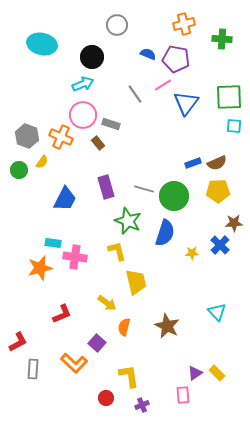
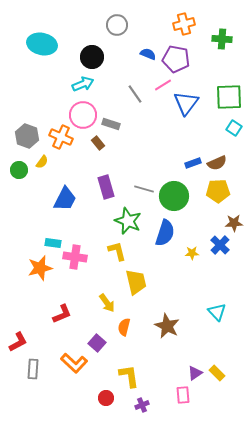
cyan square at (234, 126): moved 2 px down; rotated 28 degrees clockwise
yellow arrow at (107, 303): rotated 18 degrees clockwise
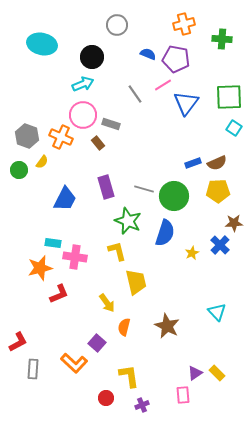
yellow star at (192, 253): rotated 24 degrees counterclockwise
red L-shape at (62, 314): moved 3 px left, 20 px up
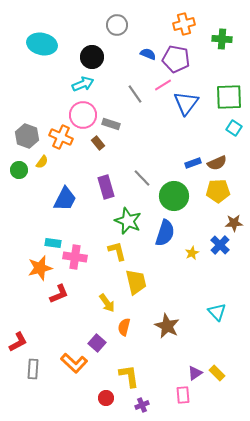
gray line at (144, 189): moved 2 px left, 11 px up; rotated 30 degrees clockwise
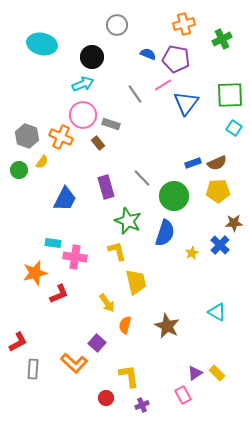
green cross at (222, 39): rotated 30 degrees counterclockwise
green square at (229, 97): moved 1 px right, 2 px up
orange star at (40, 268): moved 5 px left, 5 px down
cyan triangle at (217, 312): rotated 18 degrees counterclockwise
orange semicircle at (124, 327): moved 1 px right, 2 px up
pink rectangle at (183, 395): rotated 24 degrees counterclockwise
